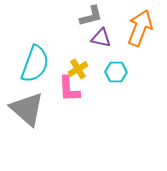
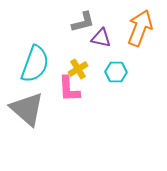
gray L-shape: moved 8 px left, 6 px down
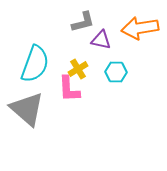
orange arrow: rotated 120 degrees counterclockwise
purple triangle: moved 2 px down
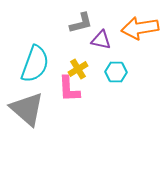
gray L-shape: moved 2 px left, 1 px down
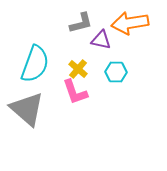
orange arrow: moved 10 px left, 5 px up
yellow cross: rotated 18 degrees counterclockwise
pink L-shape: moved 6 px right, 3 px down; rotated 16 degrees counterclockwise
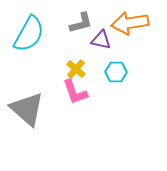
cyan semicircle: moved 6 px left, 30 px up; rotated 9 degrees clockwise
yellow cross: moved 2 px left
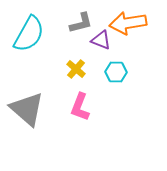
orange arrow: moved 2 px left
purple triangle: rotated 10 degrees clockwise
pink L-shape: moved 5 px right, 15 px down; rotated 40 degrees clockwise
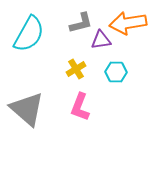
purple triangle: rotated 30 degrees counterclockwise
yellow cross: rotated 18 degrees clockwise
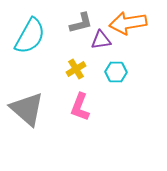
cyan semicircle: moved 1 px right, 2 px down
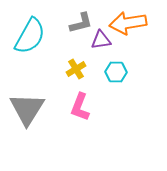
gray triangle: rotated 21 degrees clockwise
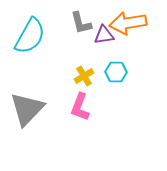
gray L-shape: rotated 90 degrees clockwise
purple triangle: moved 3 px right, 5 px up
yellow cross: moved 8 px right, 7 px down
gray triangle: rotated 12 degrees clockwise
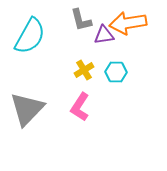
gray L-shape: moved 3 px up
yellow cross: moved 6 px up
pink L-shape: rotated 12 degrees clockwise
